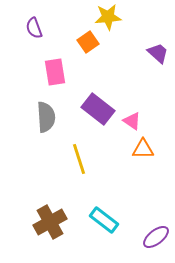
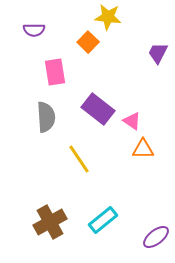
yellow star: rotated 12 degrees clockwise
purple semicircle: moved 2 px down; rotated 70 degrees counterclockwise
orange square: rotated 10 degrees counterclockwise
purple trapezoid: rotated 105 degrees counterclockwise
yellow line: rotated 16 degrees counterclockwise
cyan rectangle: moved 1 px left; rotated 76 degrees counterclockwise
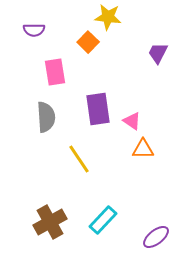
purple rectangle: rotated 44 degrees clockwise
cyan rectangle: rotated 8 degrees counterclockwise
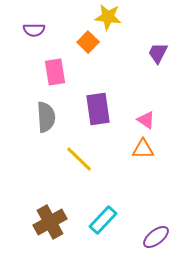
pink triangle: moved 14 px right, 1 px up
yellow line: rotated 12 degrees counterclockwise
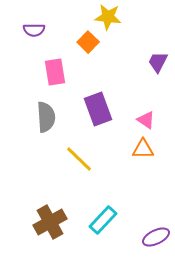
purple trapezoid: moved 9 px down
purple rectangle: rotated 12 degrees counterclockwise
purple ellipse: rotated 12 degrees clockwise
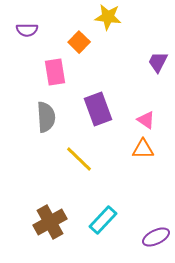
purple semicircle: moved 7 px left
orange square: moved 9 px left
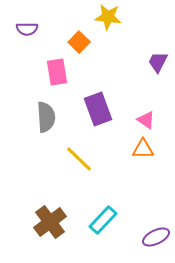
purple semicircle: moved 1 px up
pink rectangle: moved 2 px right
brown cross: rotated 8 degrees counterclockwise
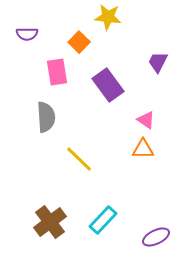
purple semicircle: moved 5 px down
purple rectangle: moved 10 px right, 24 px up; rotated 16 degrees counterclockwise
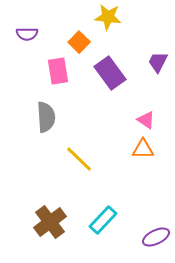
pink rectangle: moved 1 px right, 1 px up
purple rectangle: moved 2 px right, 12 px up
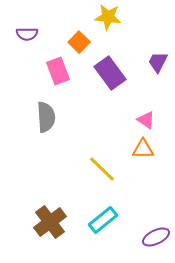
pink rectangle: rotated 12 degrees counterclockwise
yellow line: moved 23 px right, 10 px down
cyan rectangle: rotated 8 degrees clockwise
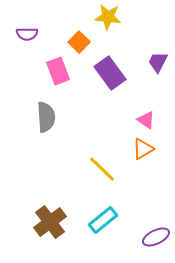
orange triangle: rotated 30 degrees counterclockwise
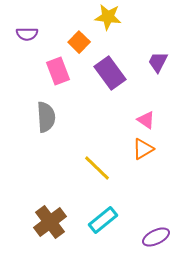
yellow line: moved 5 px left, 1 px up
